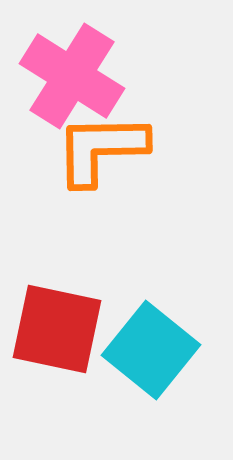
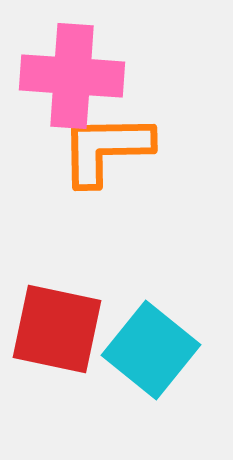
pink cross: rotated 28 degrees counterclockwise
orange L-shape: moved 5 px right
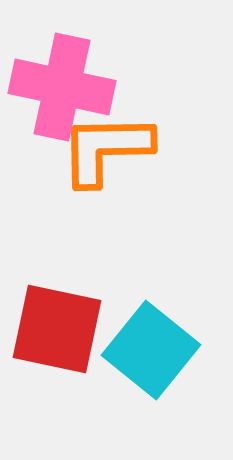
pink cross: moved 10 px left, 11 px down; rotated 8 degrees clockwise
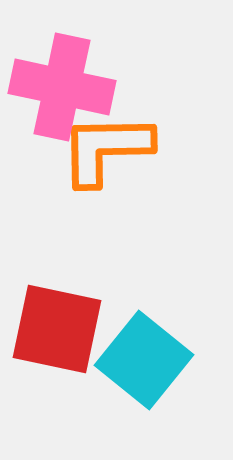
cyan square: moved 7 px left, 10 px down
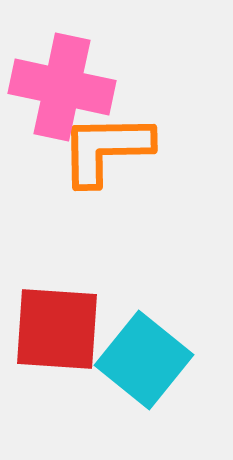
red square: rotated 8 degrees counterclockwise
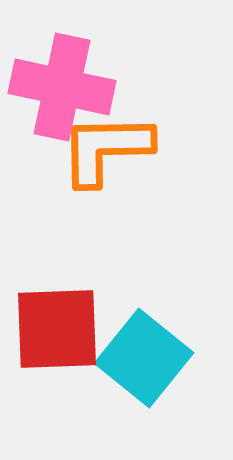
red square: rotated 6 degrees counterclockwise
cyan square: moved 2 px up
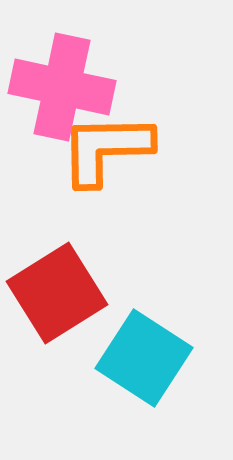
red square: moved 36 px up; rotated 30 degrees counterclockwise
cyan square: rotated 6 degrees counterclockwise
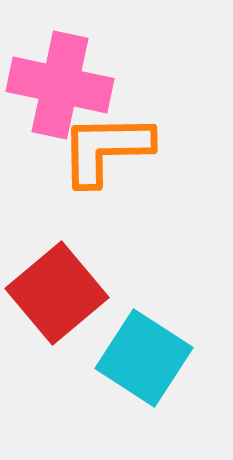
pink cross: moved 2 px left, 2 px up
red square: rotated 8 degrees counterclockwise
